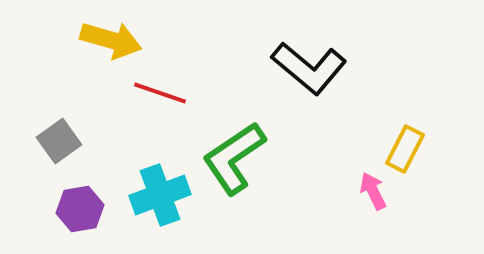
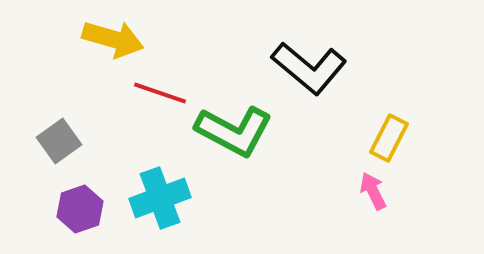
yellow arrow: moved 2 px right, 1 px up
yellow rectangle: moved 16 px left, 11 px up
green L-shape: moved 27 px up; rotated 118 degrees counterclockwise
cyan cross: moved 3 px down
purple hexagon: rotated 9 degrees counterclockwise
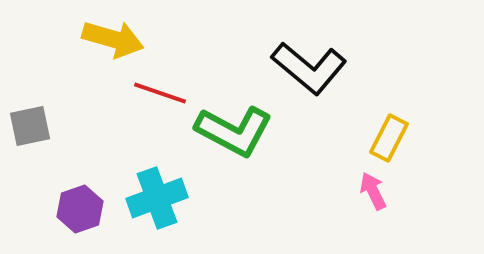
gray square: moved 29 px left, 15 px up; rotated 24 degrees clockwise
cyan cross: moved 3 px left
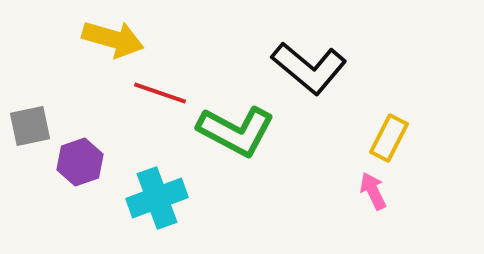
green L-shape: moved 2 px right
purple hexagon: moved 47 px up
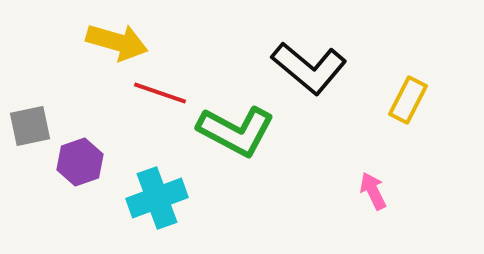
yellow arrow: moved 4 px right, 3 px down
yellow rectangle: moved 19 px right, 38 px up
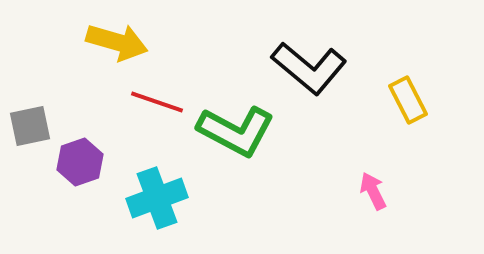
red line: moved 3 px left, 9 px down
yellow rectangle: rotated 54 degrees counterclockwise
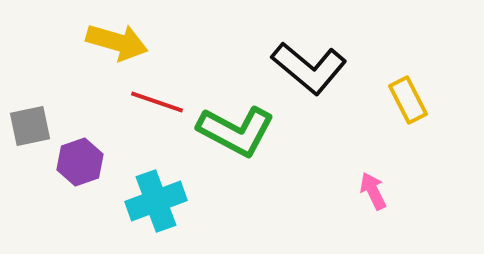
cyan cross: moved 1 px left, 3 px down
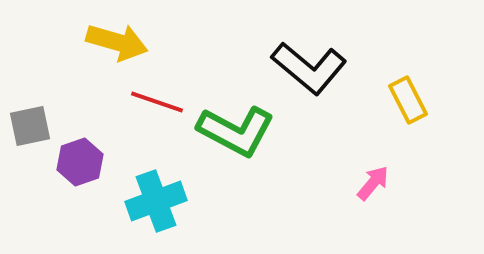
pink arrow: moved 8 px up; rotated 66 degrees clockwise
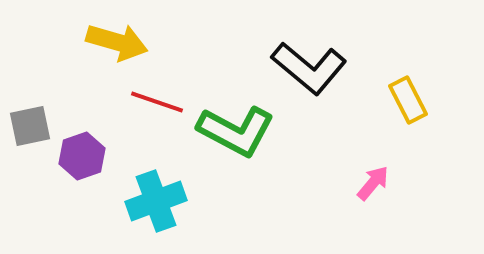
purple hexagon: moved 2 px right, 6 px up
